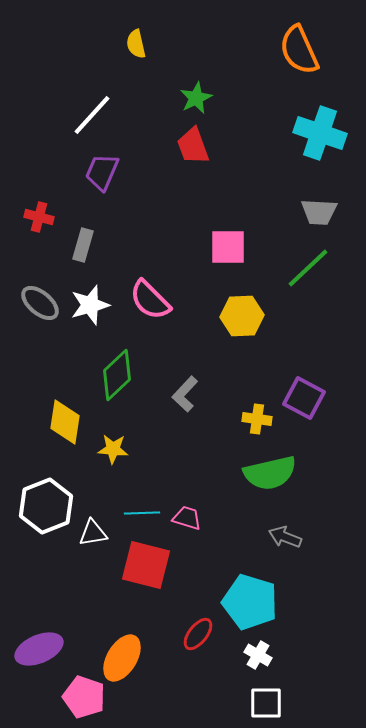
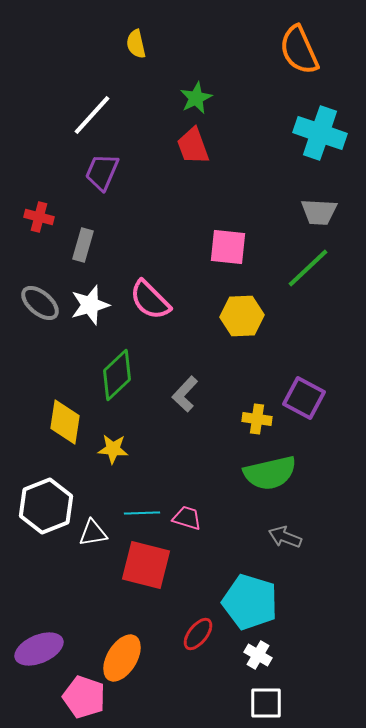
pink square: rotated 6 degrees clockwise
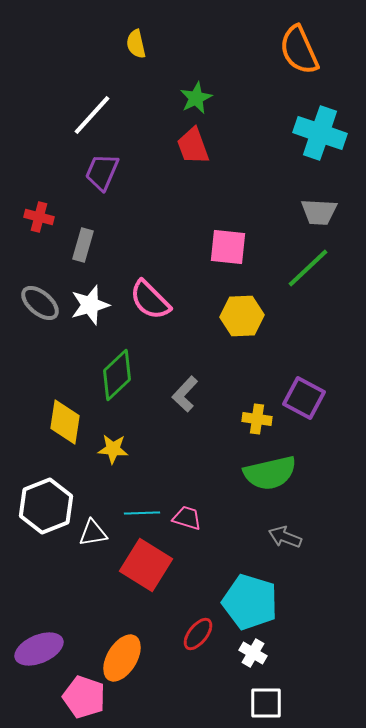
red square: rotated 18 degrees clockwise
white cross: moved 5 px left, 2 px up
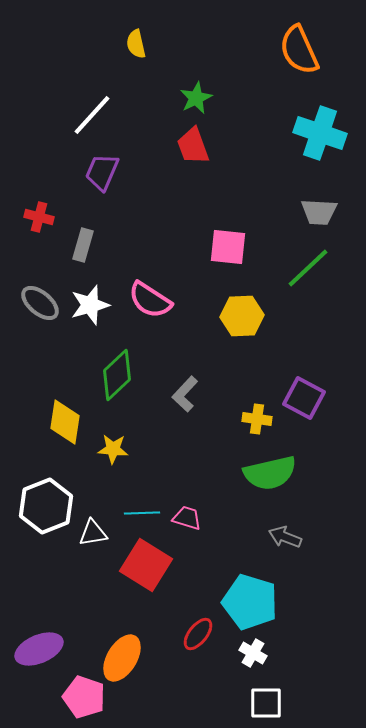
pink semicircle: rotated 12 degrees counterclockwise
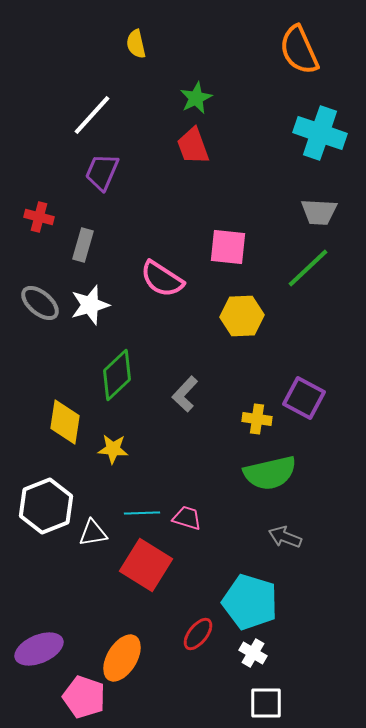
pink semicircle: moved 12 px right, 21 px up
